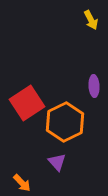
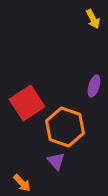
yellow arrow: moved 2 px right, 1 px up
purple ellipse: rotated 20 degrees clockwise
orange hexagon: moved 5 px down; rotated 15 degrees counterclockwise
purple triangle: moved 1 px left, 1 px up
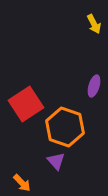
yellow arrow: moved 1 px right, 5 px down
red square: moved 1 px left, 1 px down
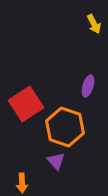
purple ellipse: moved 6 px left
orange arrow: rotated 42 degrees clockwise
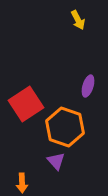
yellow arrow: moved 16 px left, 4 px up
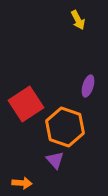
purple triangle: moved 1 px left, 1 px up
orange arrow: rotated 84 degrees counterclockwise
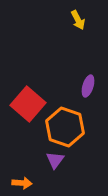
red square: moved 2 px right; rotated 16 degrees counterclockwise
purple triangle: rotated 18 degrees clockwise
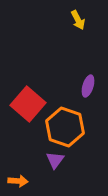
orange arrow: moved 4 px left, 2 px up
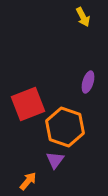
yellow arrow: moved 5 px right, 3 px up
purple ellipse: moved 4 px up
red square: rotated 28 degrees clockwise
orange arrow: moved 10 px right; rotated 54 degrees counterclockwise
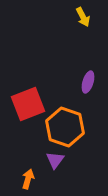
orange arrow: moved 2 px up; rotated 24 degrees counterclockwise
